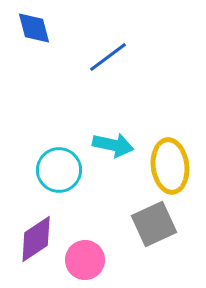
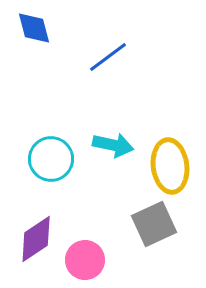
cyan circle: moved 8 px left, 11 px up
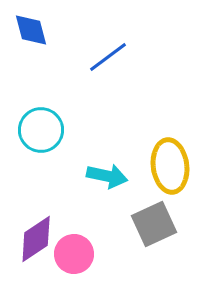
blue diamond: moved 3 px left, 2 px down
cyan arrow: moved 6 px left, 31 px down
cyan circle: moved 10 px left, 29 px up
pink circle: moved 11 px left, 6 px up
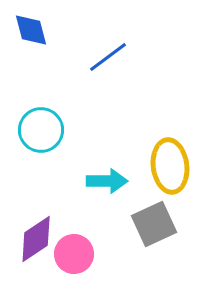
cyan arrow: moved 5 px down; rotated 12 degrees counterclockwise
